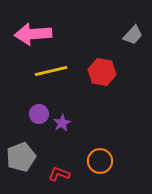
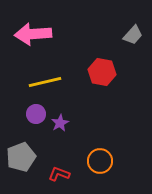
yellow line: moved 6 px left, 11 px down
purple circle: moved 3 px left
purple star: moved 2 px left
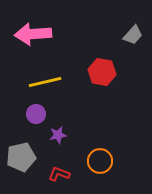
purple star: moved 2 px left, 12 px down; rotated 18 degrees clockwise
gray pentagon: rotated 8 degrees clockwise
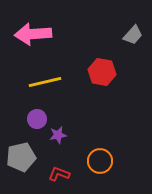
purple circle: moved 1 px right, 5 px down
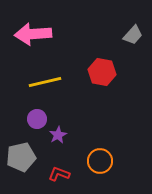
purple star: rotated 18 degrees counterclockwise
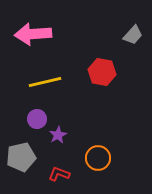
orange circle: moved 2 px left, 3 px up
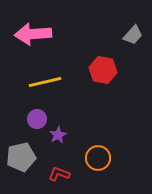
red hexagon: moved 1 px right, 2 px up
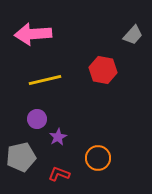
yellow line: moved 2 px up
purple star: moved 2 px down
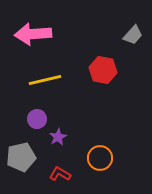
orange circle: moved 2 px right
red L-shape: moved 1 px right; rotated 10 degrees clockwise
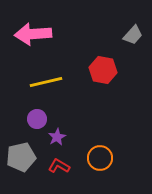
yellow line: moved 1 px right, 2 px down
purple star: moved 1 px left
red L-shape: moved 1 px left, 8 px up
